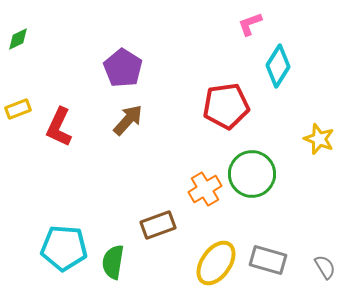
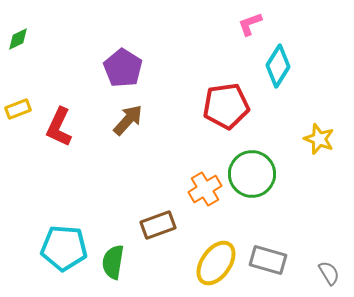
gray semicircle: moved 4 px right, 6 px down
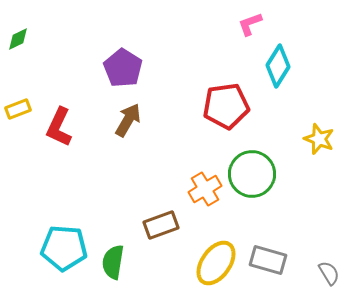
brown arrow: rotated 12 degrees counterclockwise
brown rectangle: moved 3 px right
